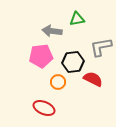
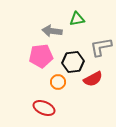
red semicircle: rotated 126 degrees clockwise
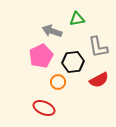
gray arrow: rotated 12 degrees clockwise
gray L-shape: moved 3 px left; rotated 90 degrees counterclockwise
pink pentagon: rotated 20 degrees counterclockwise
red semicircle: moved 6 px right, 1 px down
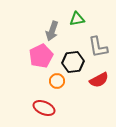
gray arrow: rotated 90 degrees counterclockwise
orange circle: moved 1 px left, 1 px up
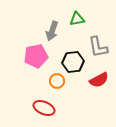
pink pentagon: moved 5 px left; rotated 15 degrees clockwise
